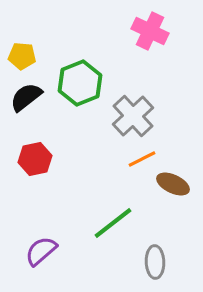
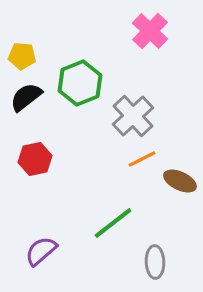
pink cross: rotated 18 degrees clockwise
brown ellipse: moved 7 px right, 3 px up
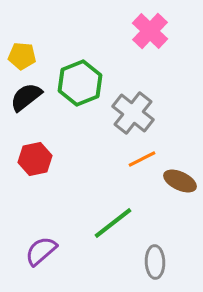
gray cross: moved 3 px up; rotated 9 degrees counterclockwise
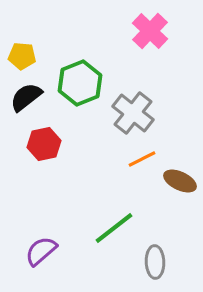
red hexagon: moved 9 px right, 15 px up
green line: moved 1 px right, 5 px down
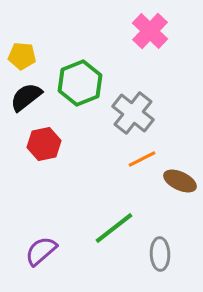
gray ellipse: moved 5 px right, 8 px up
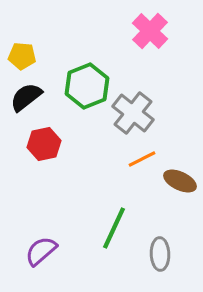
green hexagon: moved 7 px right, 3 px down
green line: rotated 27 degrees counterclockwise
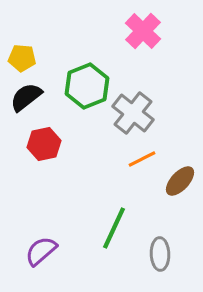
pink cross: moved 7 px left
yellow pentagon: moved 2 px down
brown ellipse: rotated 72 degrees counterclockwise
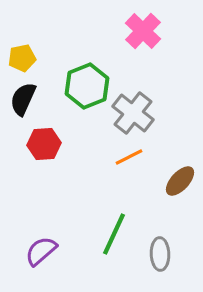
yellow pentagon: rotated 16 degrees counterclockwise
black semicircle: moved 3 px left, 2 px down; rotated 28 degrees counterclockwise
red hexagon: rotated 8 degrees clockwise
orange line: moved 13 px left, 2 px up
green line: moved 6 px down
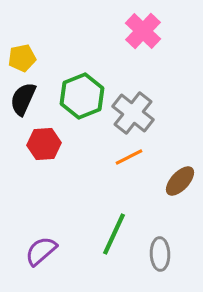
green hexagon: moved 5 px left, 10 px down
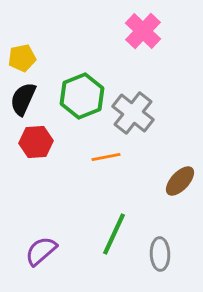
red hexagon: moved 8 px left, 2 px up
orange line: moved 23 px left; rotated 16 degrees clockwise
